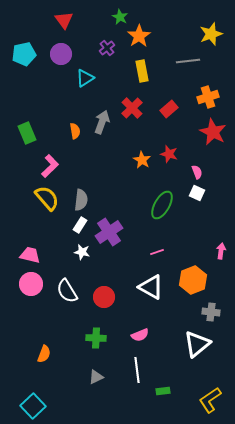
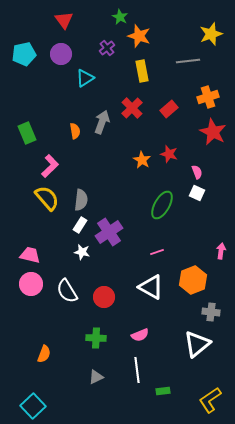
orange star at (139, 36): rotated 20 degrees counterclockwise
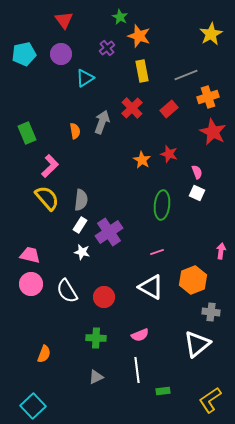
yellow star at (211, 34): rotated 10 degrees counterclockwise
gray line at (188, 61): moved 2 px left, 14 px down; rotated 15 degrees counterclockwise
green ellipse at (162, 205): rotated 24 degrees counterclockwise
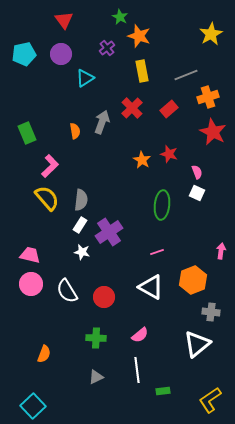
pink semicircle at (140, 335): rotated 18 degrees counterclockwise
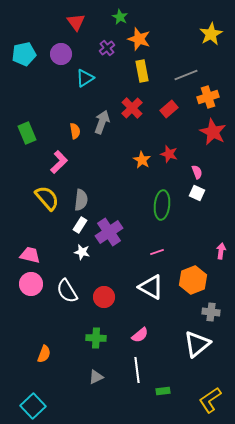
red triangle at (64, 20): moved 12 px right, 2 px down
orange star at (139, 36): moved 3 px down
pink L-shape at (50, 166): moved 9 px right, 4 px up
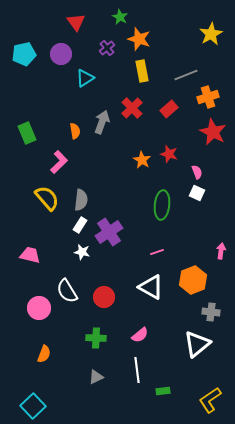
pink circle at (31, 284): moved 8 px right, 24 px down
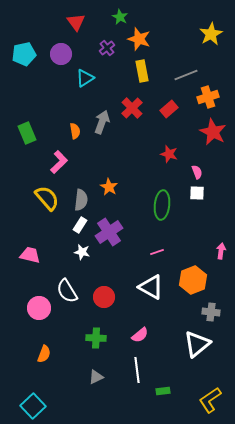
orange star at (142, 160): moved 33 px left, 27 px down
white square at (197, 193): rotated 21 degrees counterclockwise
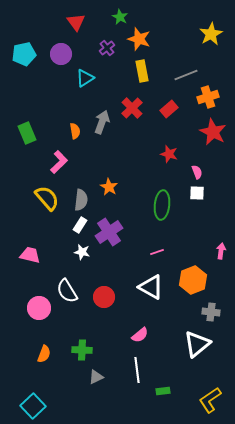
green cross at (96, 338): moved 14 px left, 12 px down
